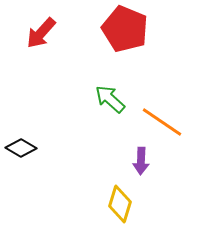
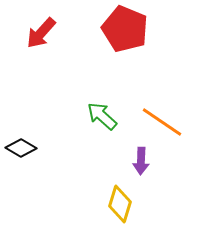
green arrow: moved 8 px left, 17 px down
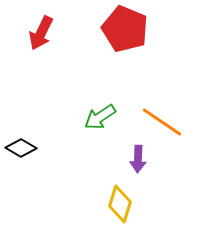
red arrow: rotated 16 degrees counterclockwise
green arrow: moved 2 px left, 1 px down; rotated 76 degrees counterclockwise
purple arrow: moved 3 px left, 2 px up
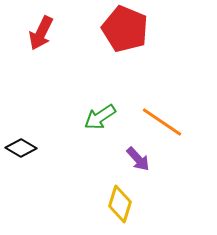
purple arrow: rotated 44 degrees counterclockwise
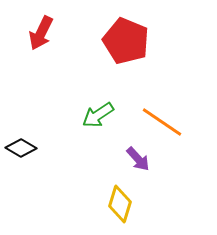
red pentagon: moved 1 px right, 12 px down
green arrow: moved 2 px left, 2 px up
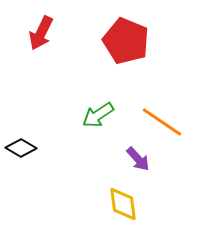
yellow diamond: moved 3 px right; rotated 24 degrees counterclockwise
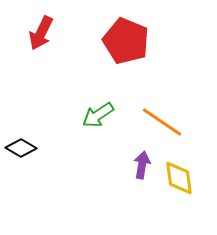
purple arrow: moved 4 px right, 6 px down; rotated 128 degrees counterclockwise
yellow diamond: moved 56 px right, 26 px up
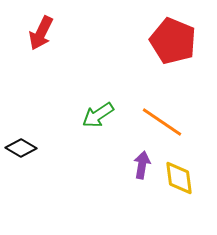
red pentagon: moved 47 px right
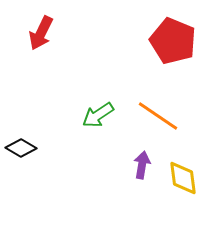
orange line: moved 4 px left, 6 px up
yellow diamond: moved 4 px right
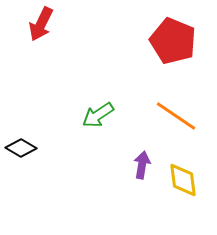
red arrow: moved 9 px up
orange line: moved 18 px right
yellow diamond: moved 2 px down
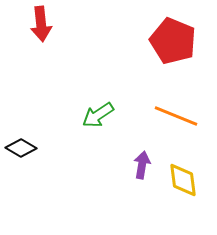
red arrow: rotated 32 degrees counterclockwise
orange line: rotated 12 degrees counterclockwise
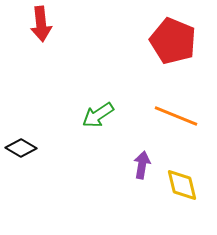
yellow diamond: moved 1 px left, 5 px down; rotated 6 degrees counterclockwise
